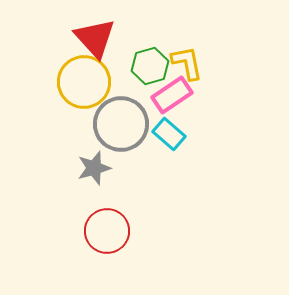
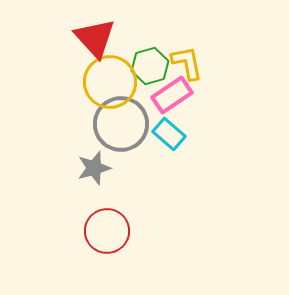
yellow circle: moved 26 px right
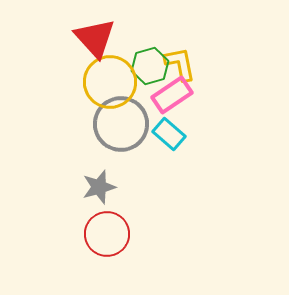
yellow L-shape: moved 7 px left, 1 px down
gray star: moved 5 px right, 19 px down
red circle: moved 3 px down
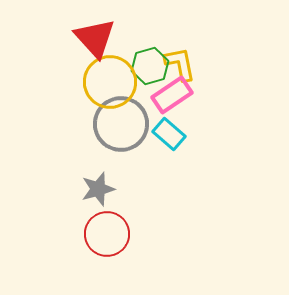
gray star: moved 1 px left, 2 px down
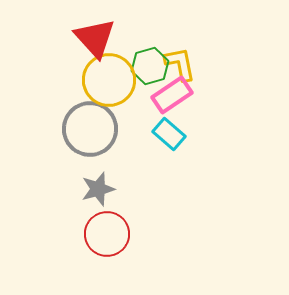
yellow circle: moved 1 px left, 2 px up
gray circle: moved 31 px left, 5 px down
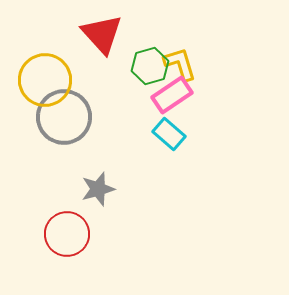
red triangle: moved 7 px right, 4 px up
yellow L-shape: rotated 6 degrees counterclockwise
yellow circle: moved 64 px left
gray circle: moved 26 px left, 12 px up
red circle: moved 40 px left
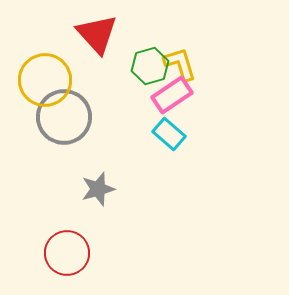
red triangle: moved 5 px left
red circle: moved 19 px down
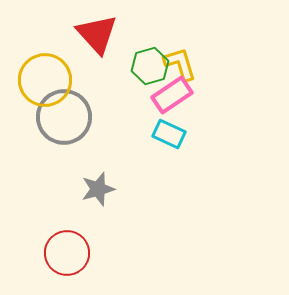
cyan rectangle: rotated 16 degrees counterclockwise
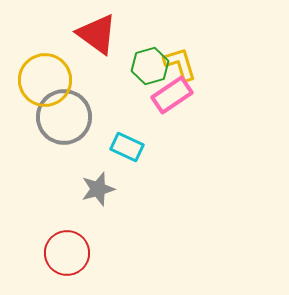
red triangle: rotated 12 degrees counterclockwise
cyan rectangle: moved 42 px left, 13 px down
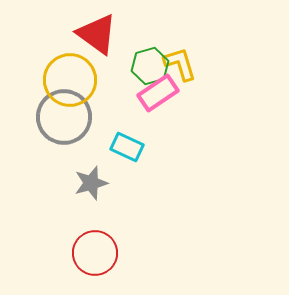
yellow circle: moved 25 px right
pink rectangle: moved 14 px left, 2 px up
gray star: moved 7 px left, 6 px up
red circle: moved 28 px right
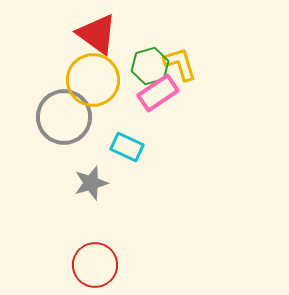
yellow circle: moved 23 px right
red circle: moved 12 px down
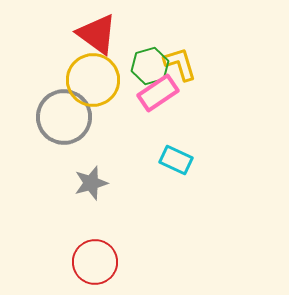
cyan rectangle: moved 49 px right, 13 px down
red circle: moved 3 px up
